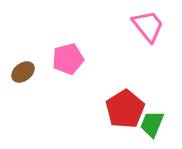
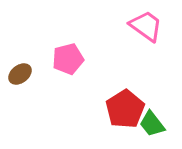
pink trapezoid: moved 2 px left; rotated 15 degrees counterclockwise
brown ellipse: moved 3 px left, 2 px down
green trapezoid: rotated 60 degrees counterclockwise
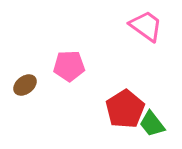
pink pentagon: moved 1 px right, 7 px down; rotated 12 degrees clockwise
brown ellipse: moved 5 px right, 11 px down
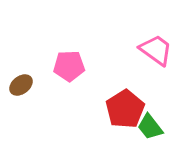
pink trapezoid: moved 10 px right, 24 px down
brown ellipse: moved 4 px left
green trapezoid: moved 2 px left, 3 px down
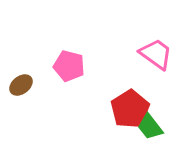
pink trapezoid: moved 4 px down
pink pentagon: rotated 16 degrees clockwise
red pentagon: moved 5 px right
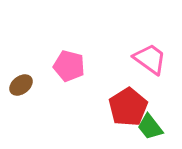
pink trapezoid: moved 6 px left, 5 px down
red pentagon: moved 2 px left, 2 px up
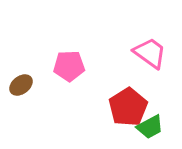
pink trapezoid: moved 6 px up
pink pentagon: rotated 16 degrees counterclockwise
green trapezoid: rotated 80 degrees counterclockwise
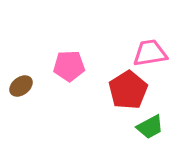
pink trapezoid: rotated 45 degrees counterclockwise
brown ellipse: moved 1 px down
red pentagon: moved 17 px up
